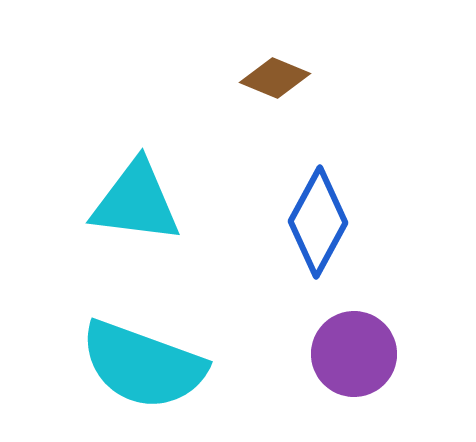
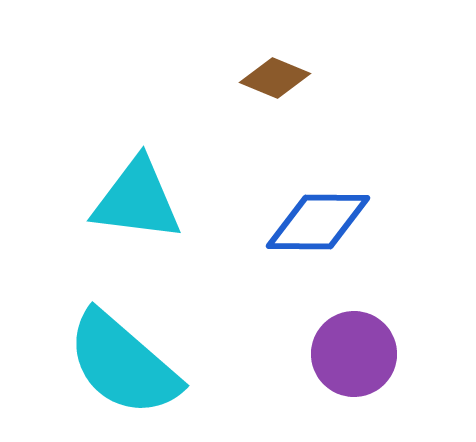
cyan triangle: moved 1 px right, 2 px up
blue diamond: rotated 62 degrees clockwise
cyan semicircle: moved 20 px left, 1 px up; rotated 21 degrees clockwise
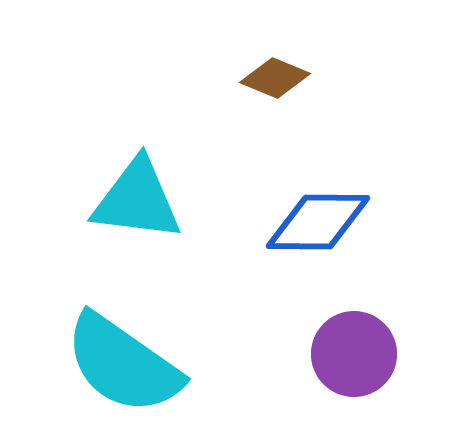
cyan semicircle: rotated 6 degrees counterclockwise
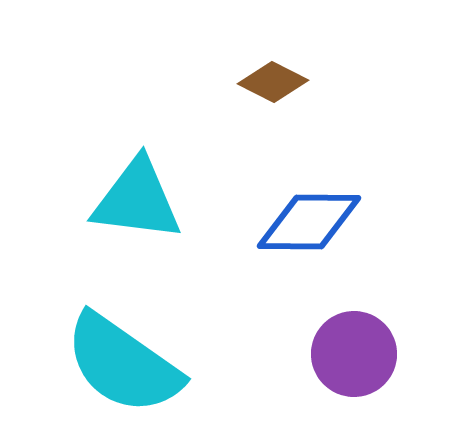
brown diamond: moved 2 px left, 4 px down; rotated 4 degrees clockwise
blue diamond: moved 9 px left
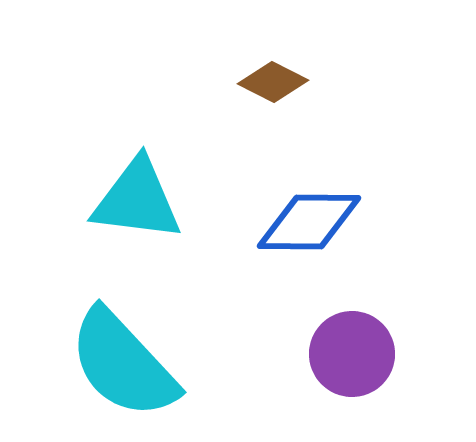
purple circle: moved 2 px left
cyan semicircle: rotated 12 degrees clockwise
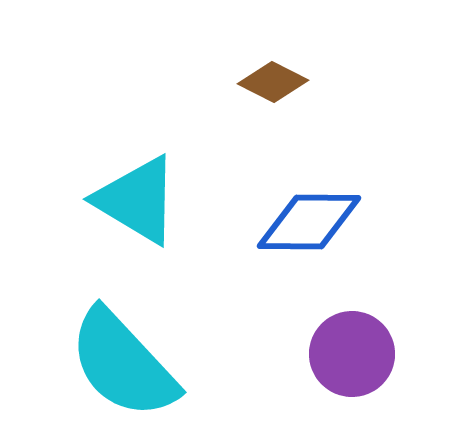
cyan triangle: rotated 24 degrees clockwise
